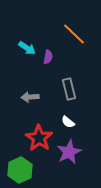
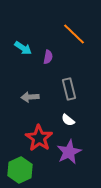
cyan arrow: moved 4 px left
white semicircle: moved 2 px up
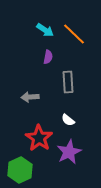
cyan arrow: moved 22 px right, 18 px up
gray rectangle: moved 1 px left, 7 px up; rotated 10 degrees clockwise
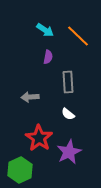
orange line: moved 4 px right, 2 px down
white semicircle: moved 6 px up
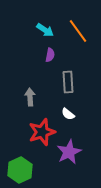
orange line: moved 5 px up; rotated 10 degrees clockwise
purple semicircle: moved 2 px right, 2 px up
gray arrow: rotated 90 degrees clockwise
red star: moved 3 px right, 6 px up; rotated 20 degrees clockwise
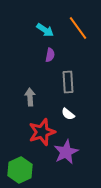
orange line: moved 3 px up
purple star: moved 3 px left
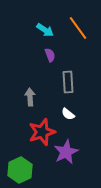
purple semicircle: rotated 32 degrees counterclockwise
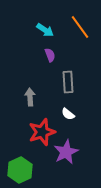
orange line: moved 2 px right, 1 px up
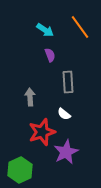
white semicircle: moved 4 px left
